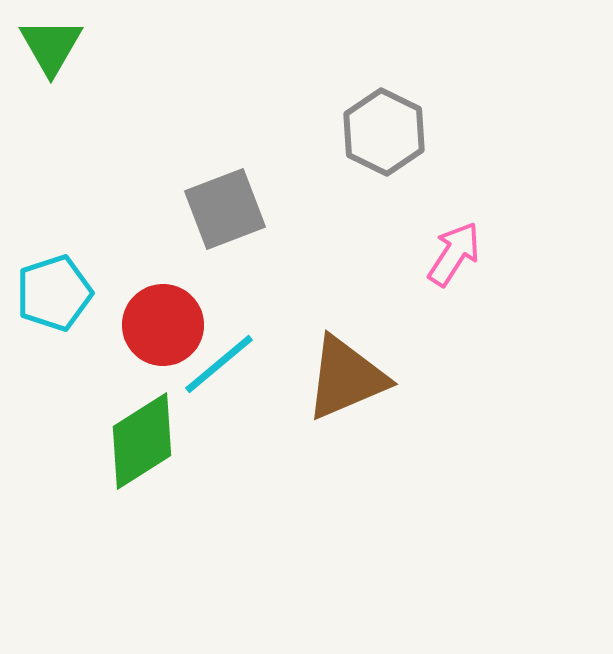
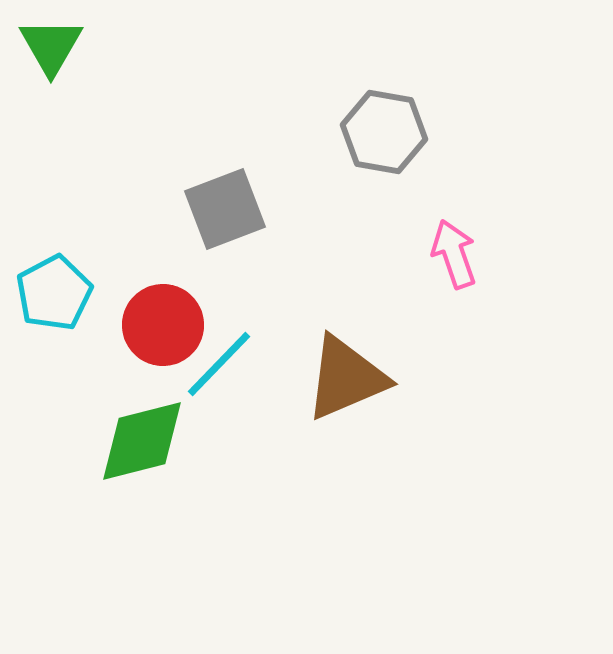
gray hexagon: rotated 16 degrees counterclockwise
pink arrow: rotated 52 degrees counterclockwise
cyan pentagon: rotated 10 degrees counterclockwise
cyan line: rotated 6 degrees counterclockwise
green diamond: rotated 18 degrees clockwise
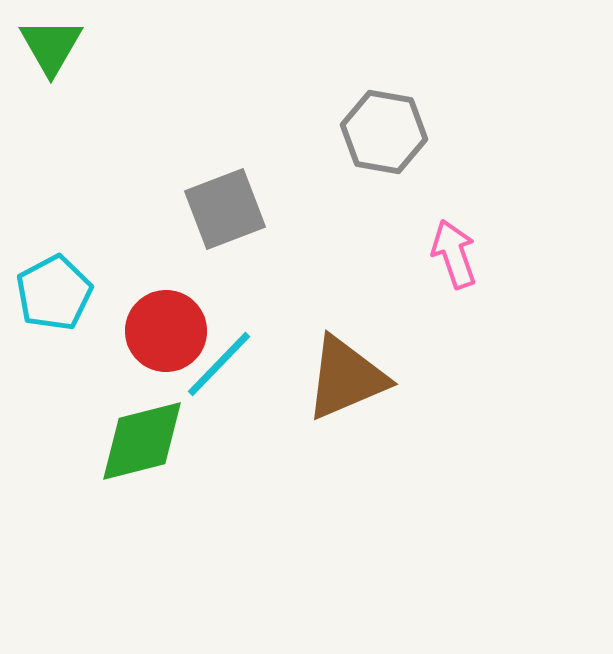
red circle: moved 3 px right, 6 px down
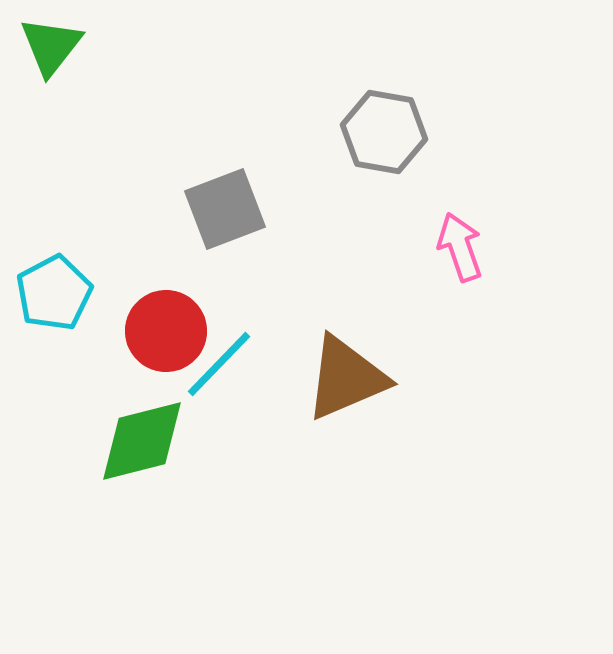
green triangle: rotated 8 degrees clockwise
pink arrow: moved 6 px right, 7 px up
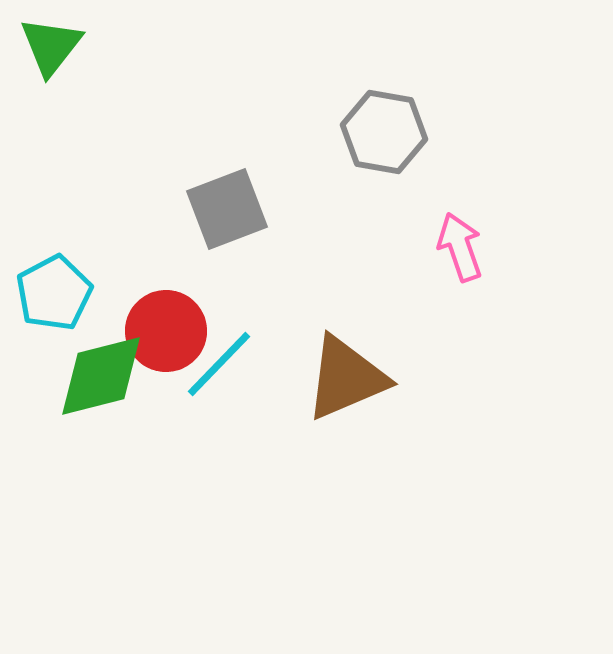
gray square: moved 2 px right
green diamond: moved 41 px left, 65 px up
